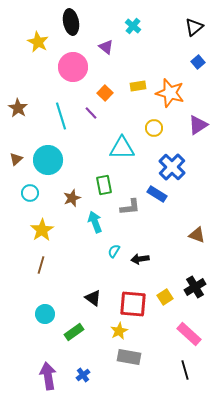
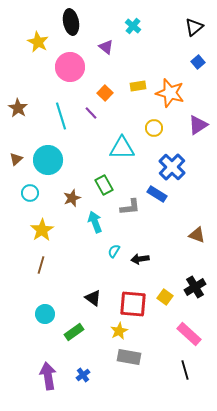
pink circle at (73, 67): moved 3 px left
green rectangle at (104, 185): rotated 18 degrees counterclockwise
yellow square at (165, 297): rotated 21 degrees counterclockwise
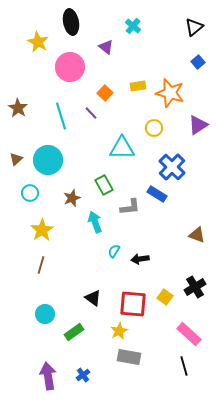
black line at (185, 370): moved 1 px left, 4 px up
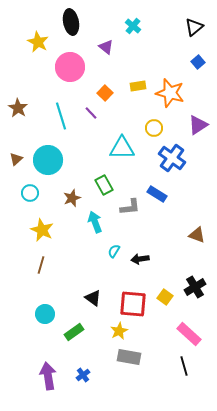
blue cross at (172, 167): moved 9 px up; rotated 8 degrees counterclockwise
yellow star at (42, 230): rotated 15 degrees counterclockwise
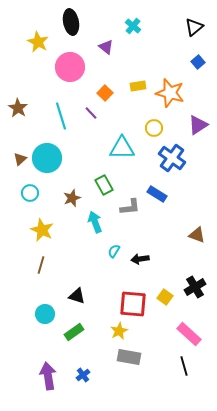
brown triangle at (16, 159): moved 4 px right
cyan circle at (48, 160): moved 1 px left, 2 px up
black triangle at (93, 298): moved 16 px left, 2 px up; rotated 18 degrees counterclockwise
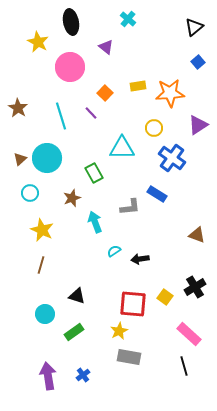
cyan cross at (133, 26): moved 5 px left, 7 px up
orange star at (170, 93): rotated 20 degrees counterclockwise
green rectangle at (104, 185): moved 10 px left, 12 px up
cyan semicircle at (114, 251): rotated 24 degrees clockwise
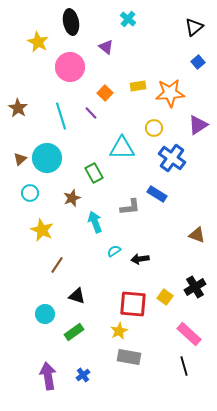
brown line at (41, 265): moved 16 px right; rotated 18 degrees clockwise
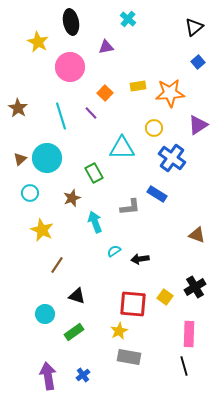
purple triangle at (106, 47): rotated 49 degrees counterclockwise
pink rectangle at (189, 334): rotated 50 degrees clockwise
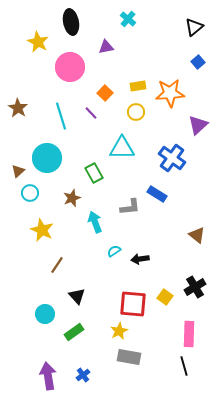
purple triangle at (198, 125): rotated 10 degrees counterclockwise
yellow circle at (154, 128): moved 18 px left, 16 px up
brown triangle at (20, 159): moved 2 px left, 12 px down
brown triangle at (197, 235): rotated 18 degrees clockwise
black triangle at (77, 296): rotated 30 degrees clockwise
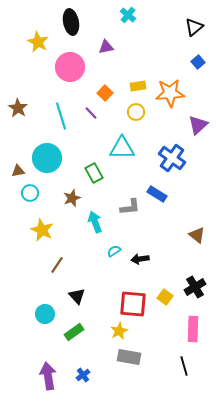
cyan cross at (128, 19): moved 4 px up
brown triangle at (18, 171): rotated 32 degrees clockwise
pink rectangle at (189, 334): moved 4 px right, 5 px up
